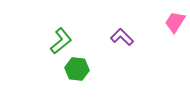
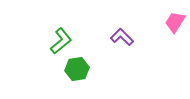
green hexagon: rotated 15 degrees counterclockwise
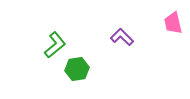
pink trapezoid: moved 2 px left, 1 px down; rotated 45 degrees counterclockwise
green L-shape: moved 6 px left, 4 px down
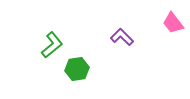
pink trapezoid: rotated 25 degrees counterclockwise
green L-shape: moved 3 px left
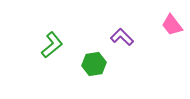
pink trapezoid: moved 1 px left, 2 px down
green hexagon: moved 17 px right, 5 px up
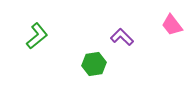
green L-shape: moved 15 px left, 9 px up
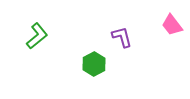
purple L-shape: rotated 30 degrees clockwise
green hexagon: rotated 20 degrees counterclockwise
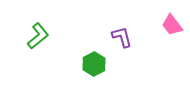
green L-shape: moved 1 px right
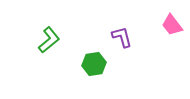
green L-shape: moved 11 px right, 4 px down
green hexagon: rotated 20 degrees clockwise
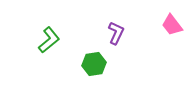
purple L-shape: moved 6 px left, 4 px up; rotated 40 degrees clockwise
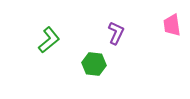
pink trapezoid: rotated 30 degrees clockwise
green hexagon: rotated 15 degrees clockwise
